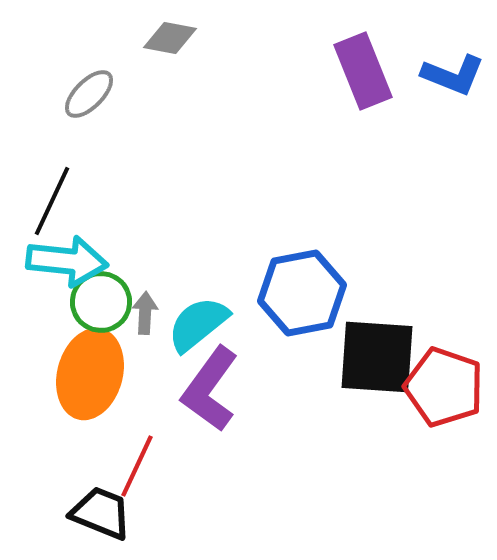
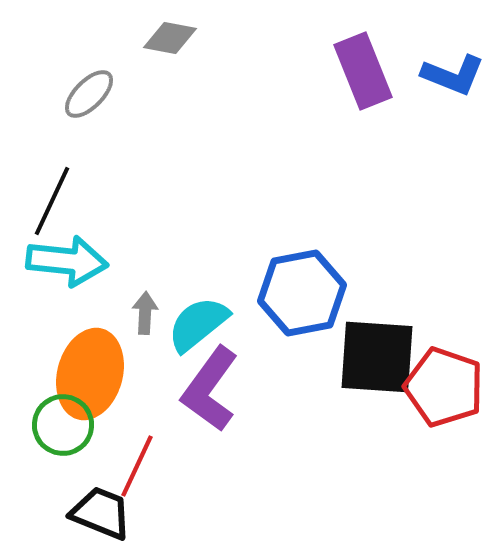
green circle: moved 38 px left, 123 px down
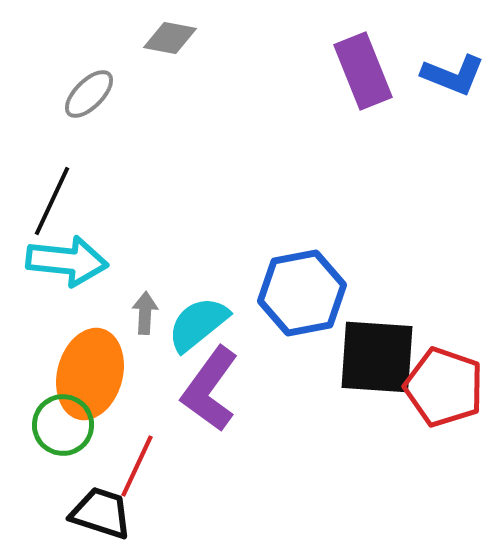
black trapezoid: rotated 4 degrees counterclockwise
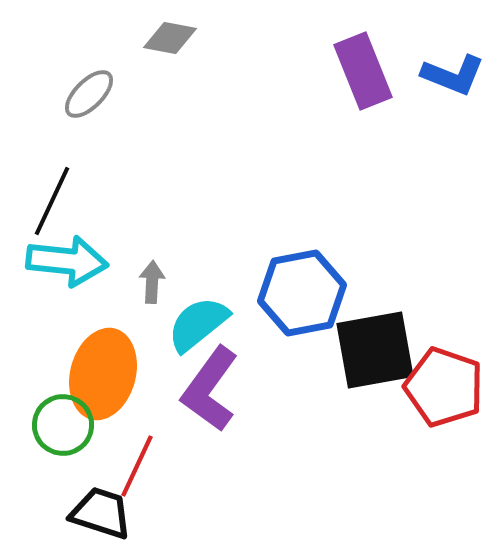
gray arrow: moved 7 px right, 31 px up
black square: moved 2 px left, 7 px up; rotated 14 degrees counterclockwise
orange ellipse: moved 13 px right
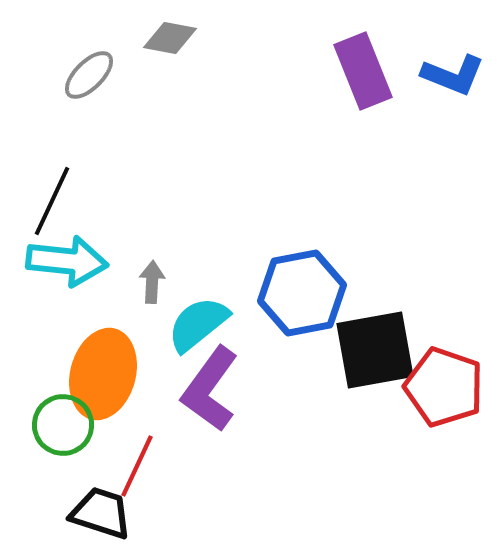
gray ellipse: moved 19 px up
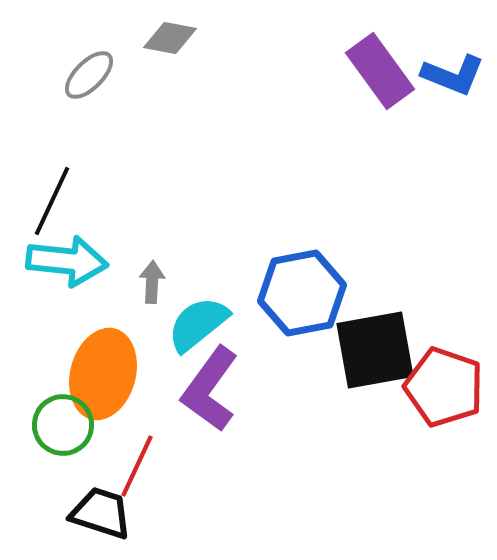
purple rectangle: moved 17 px right; rotated 14 degrees counterclockwise
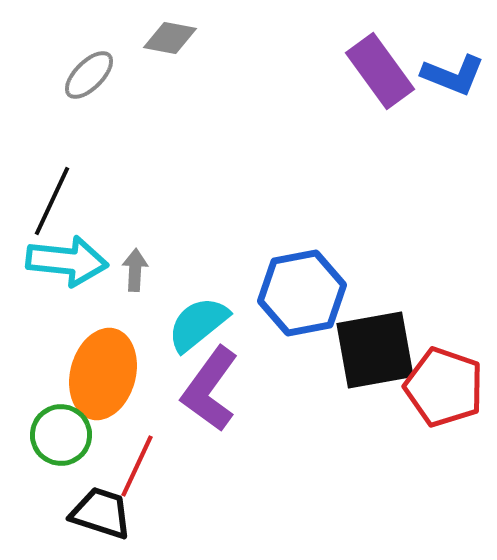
gray arrow: moved 17 px left, 12 px up
green circle: moved 2 px left, 10 px down
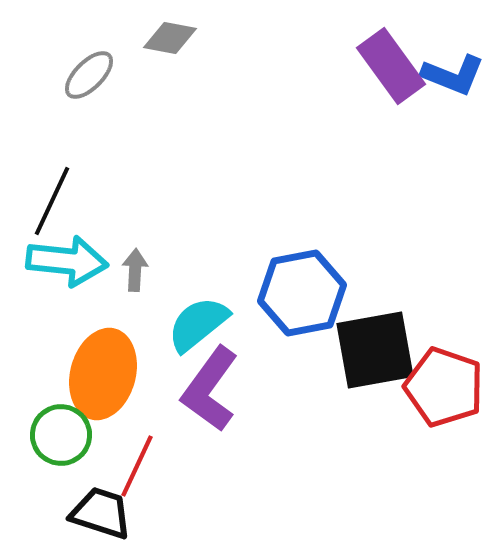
purple rectangle: moved 11 px right, 5 px up
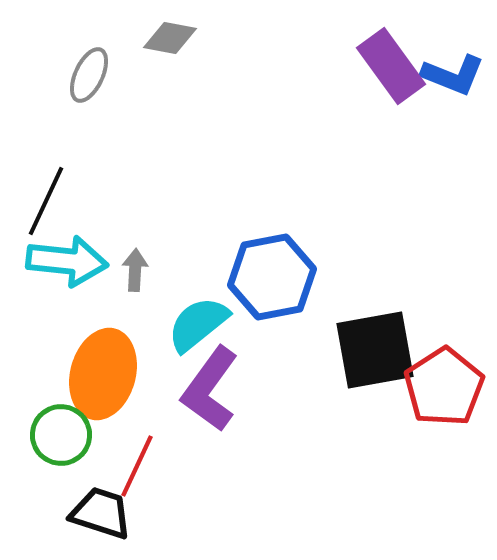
gray ellipse: rotated 20 degrees counterclockwise
black line: moved 6 px left
blue hexagon: moved 30 px left, 16 px up
red pentagon: rotated 20 degrees clockwise
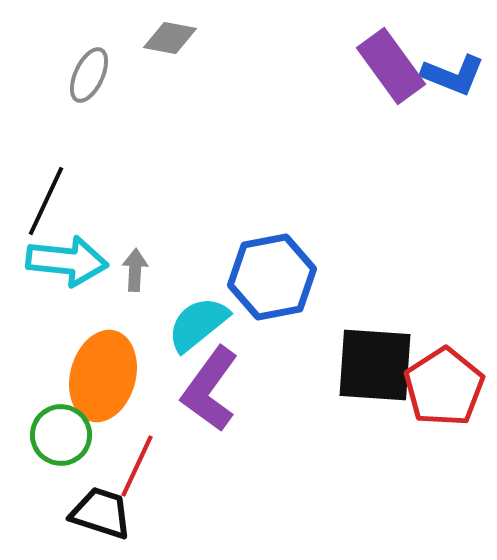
black square: moved 15 px down; rotated 14 degrees clockwise
orange ellipse: moved 2 px down
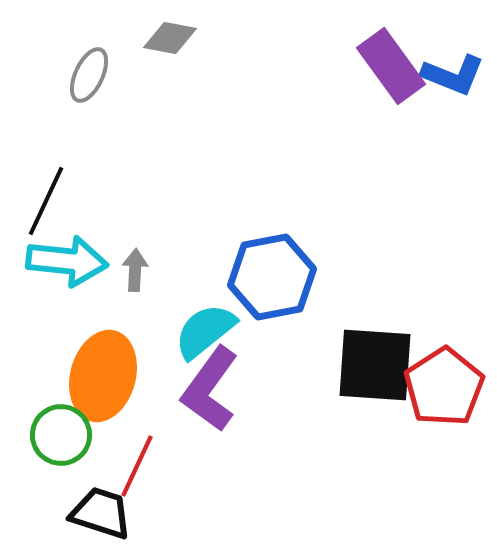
cyan semicircle: moved 7 px right, 7 px down
